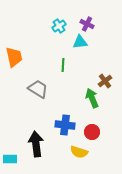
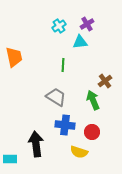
purple cross: rotated 32 degrees clockwise
gray trapezoid: moved 18 px right, 8 px down
green arrow: moved 1 px right, 2 px down
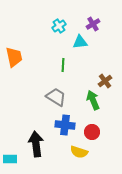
purple cross: moved 6 px right
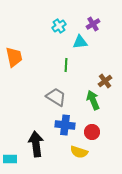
green line: moved 3 px right
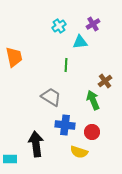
gray trapezoid: moved 5 px left
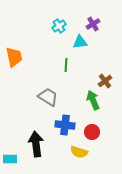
gray trapezoid: moved 3 px left
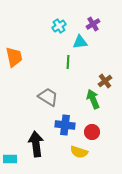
green line: moved 2 px right, 3 px up
green arrow: moved 1 px up
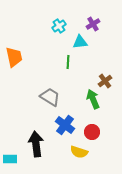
gray trapezoid: moved 2 px right
blue cross: rotated 30 degrees clockwise
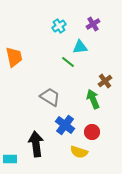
cyan triangle: moved 5 px down
green line: rotated 56 degrees counterclockwise
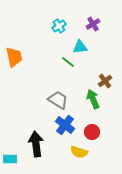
gray trapezoid: moved 8 px right, 3 px down
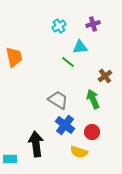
purple cross: rotated 16 degrees clockwise
brown cross: moved 5 px up
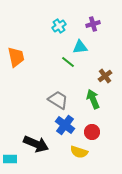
orange trapezoid: moved 2 px right
black arrow: rotated 120 degrees clockwise
